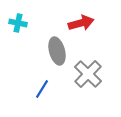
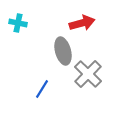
red arrow: moved 1 px right
gray ellipse: moved 6 px right
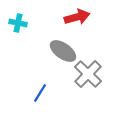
red arrow: moved 5 px left, 6 px up
gray ellipse: rotated 40 degrees counterclockwise
blue line: moved 2 px left, 4 px down
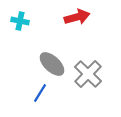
cyan cross: moved 2 px right, 2 px up
gray ellipse: moved 11 px left, 13 px down; rotated 8 degrees clockwise
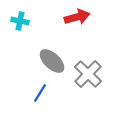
gray ellipse: moved 3 px up
